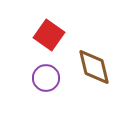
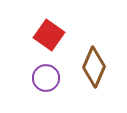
brown diamond: rotated 36 degrees clockwise
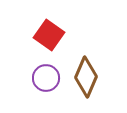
brown diamond: moved 8 px left, 10 px down
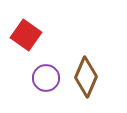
red square: moved 23 px left
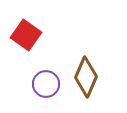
purple circle: moved 6 px down
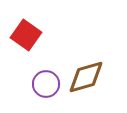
brown diamond: rotated 51 degrees clockwise
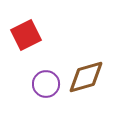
red square: rotated 28 degrees clockwise
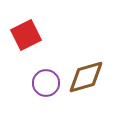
purple circle: moved 1 px up
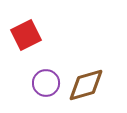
brown diamond: moved 8 px down
